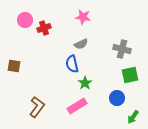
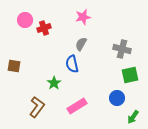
pink star: rotated 21 degrees counterclockwise
gray semicircle: rotated 144 degrees clockwise
green star: moved 31 px left
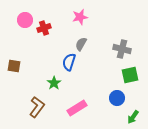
pink star: moved 3 px left
blue semicircle: moved 3 px left, 2 px up; rotated 30 degrees clockwise
pink rectangle: moved 2 px down
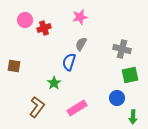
green arrow: rotated 32 degrees counterclockwise
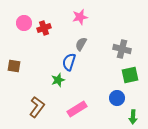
pink circle: moved 1 px left, 3 px down
green star: moved 4 px right, 3 px up; rotated 16 degrees clockwise
pink rectangle: moved 1 px down
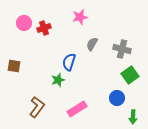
gray semicircle: moved 11 px right
green square: rotated 24 degrees counterclockwise
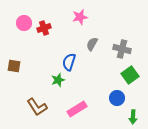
brown L-shape: rotated 110 degrees clockwise
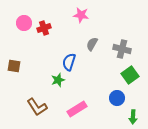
pink star: moved 1 px right, 2 px up; rotated 21 degrees clockwise
